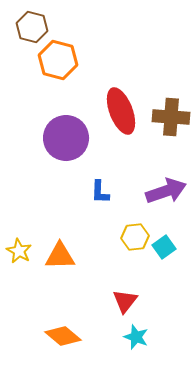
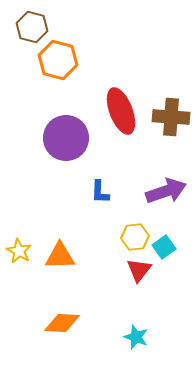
red triangle: moved 14 px right, 31 px up
orange diamond: moved 1 px left, 13 px up; rotated 36 degrees counterclockwise
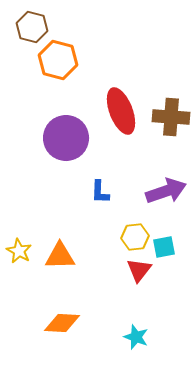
cyan square: rotated 25 degrees clockwise
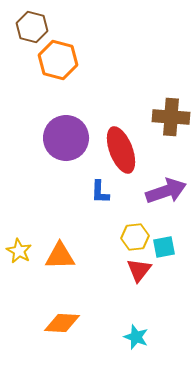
red ellipse: moved 39 px down
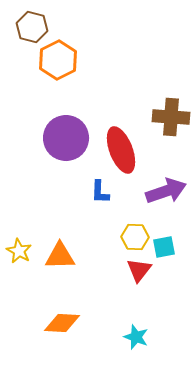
orange hexagon: rotated 18 degrees clockwise
yellow hexagon: rotated 8 degrees clockwise
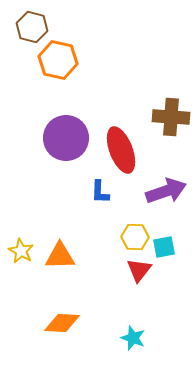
orange hexagon: rotated 21 degrees counterclockwise
yellow star: moved 2 px right
cyan star: moved 3 px left, 1 px down
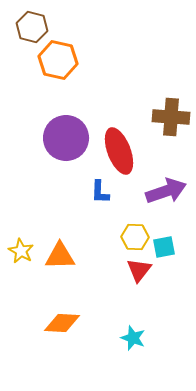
red ellipse: moved 2 px left, 1 px down
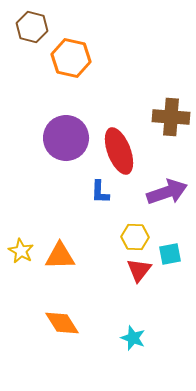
orange hexagon: moved 13 px right, 2 px up
purple arrow: moved 1 px right, 1 px down
cyan square: moved 6 px right, 7 px down
orange diamond: rotated 54 degrees clockwise
